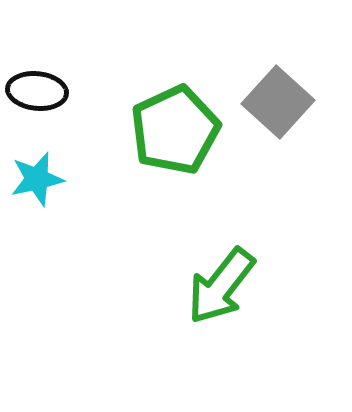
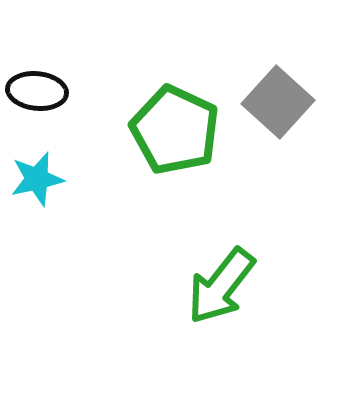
green pentagon: rotated 22 degrees counterclockwise
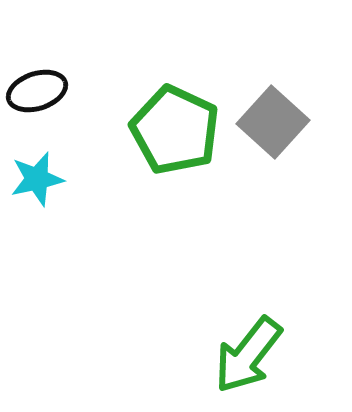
black ellipse: rotated 24 degrees counterclockwise
gray square: moved 5 px left, 20 px down
green arrow: moved 27 px right, 69 px down
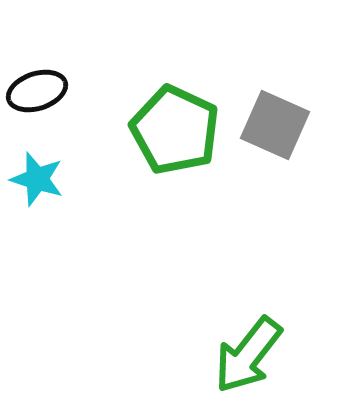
gray square: moved 2 px right, 3 px down; rotated 18 degrees counterclockwise
cyan star: rotated 30 degrees clockwise
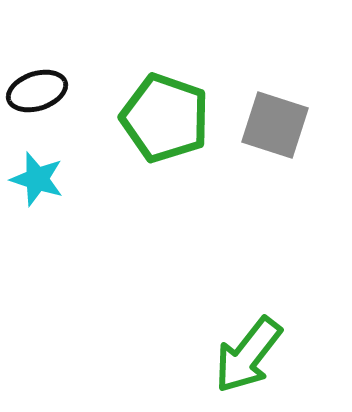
gray square: rotated 6 degrees counterclockwise
green pentagon: moved 10 px left, 12 px up; rotated 6 degrees counterclockwise
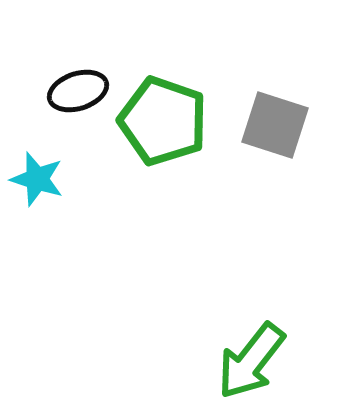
black ellipse: moved 41 px right
green pentagon: moved 2 px left, 3 px down
green arrow: moved 3 px right, 6 px down
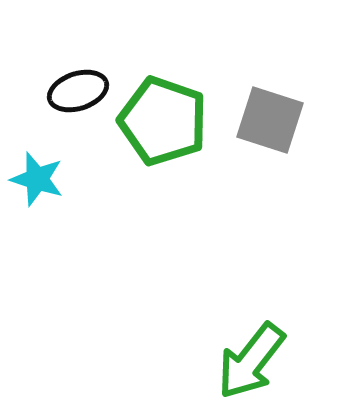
gray square: moved 5 px left, 5 px up
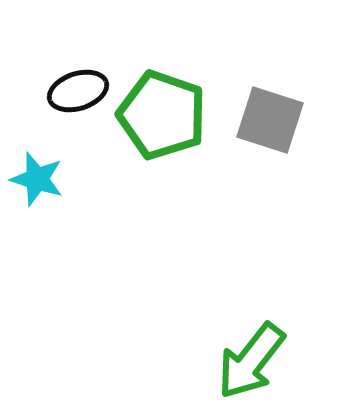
green pentagon: moved 1 px left, 6 px up
